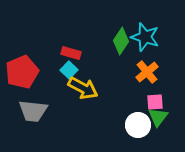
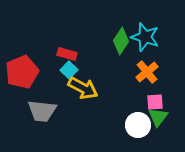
red rectangle: moved 4 px left, 1 px down
gray trapezoid: moved 9 px right
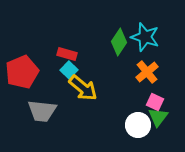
green diamond: moved 2 px left, 1 px down
yellow arrow: rotated 12 degrees clockwise
pink square: rotated 30 degrees clockwise
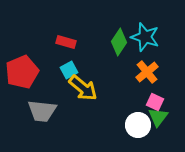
red rectangle: moved 1 px left, 12 px up
cyan square: rotated 18 degrees clockwise
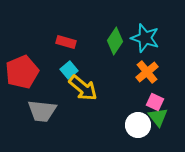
cyan star: moved 1 px down
green diamond: moved 4 px left, 1 px up
cyan square: rotated 12 degrees counterclockwise
green triangle: rotated 15 degrees counterclockwise
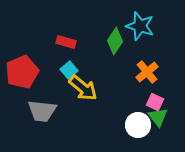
cyan star: moved 5 px left, 12 px up
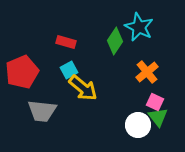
cyan star: moved 1 px left, 1 px down; rotated 8 degrees clockwise
cyan square: rotated 12 degrees clockwise
